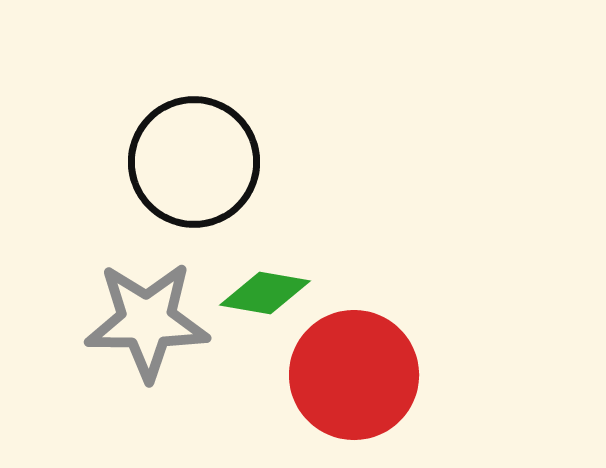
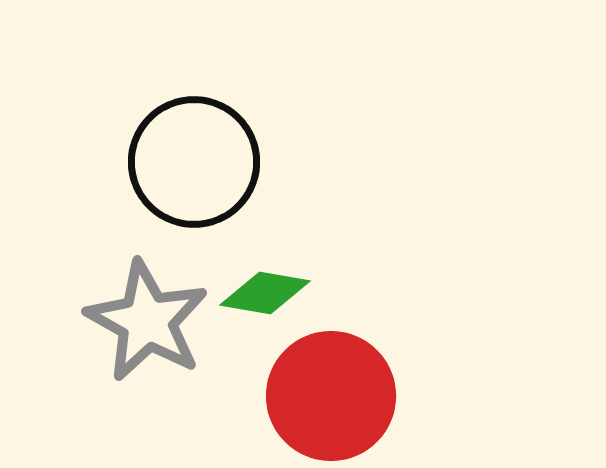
gray star: rotated 29 degrees clockwise
red circle: moved 23 px left, 21 px down
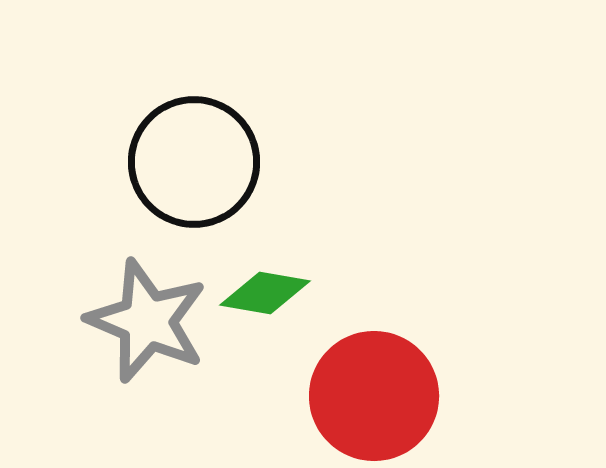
gray star: rotated 6 degrees counterclockwise
red circle: moved 43 px right
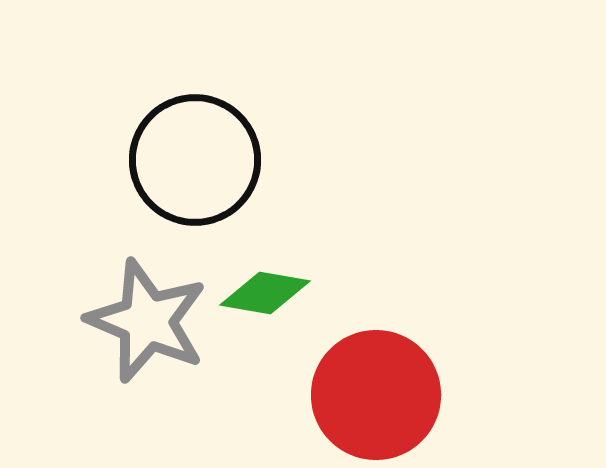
black circle: moved 1 px right, 2 px up
red circle: moved 2 px right, 1 px up
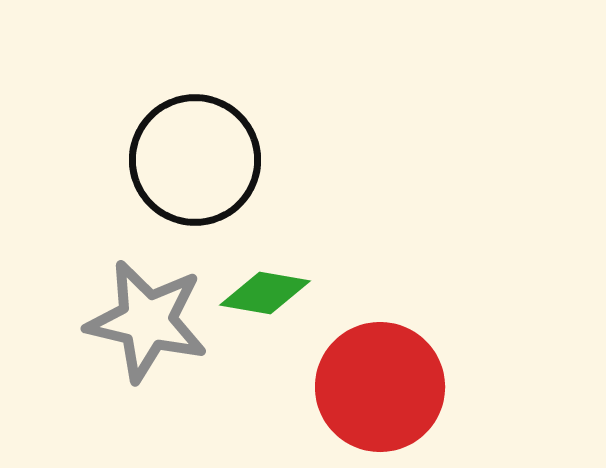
gray star: rotated 10 degrees counterclockwise
red circle: moved 4 px right, 8 px up
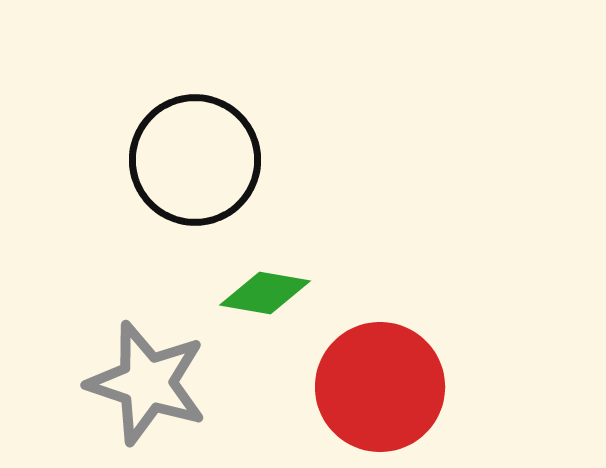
gray star: moved 62 px down; rotated 5 degrees clockwise
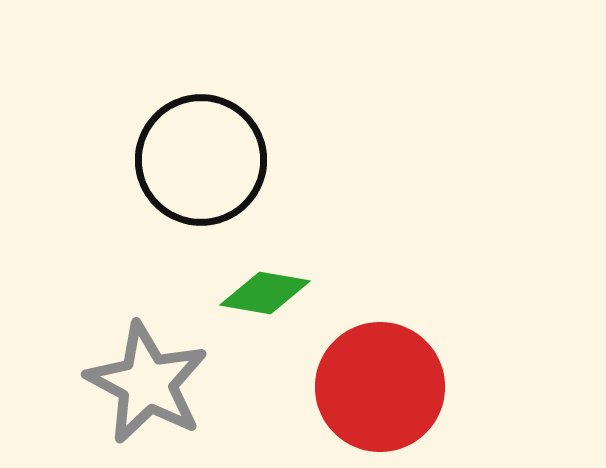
black circle: moved 6 px right
gray star: rotated 10 degrees clockwise
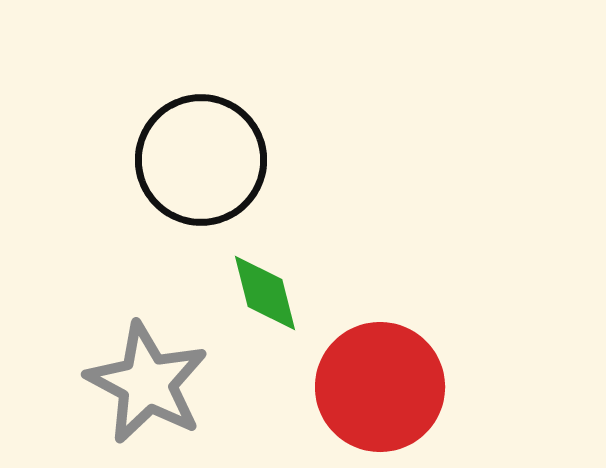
green diamond: rotated 66 degrees clockwise
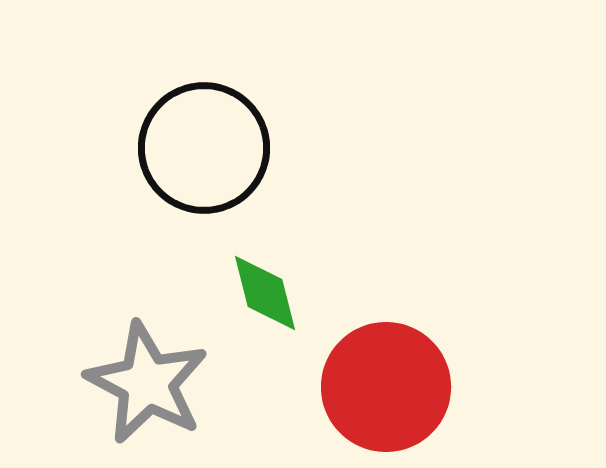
black circle: moved 3 px right, 12 px up
red circle: moved 6 px right
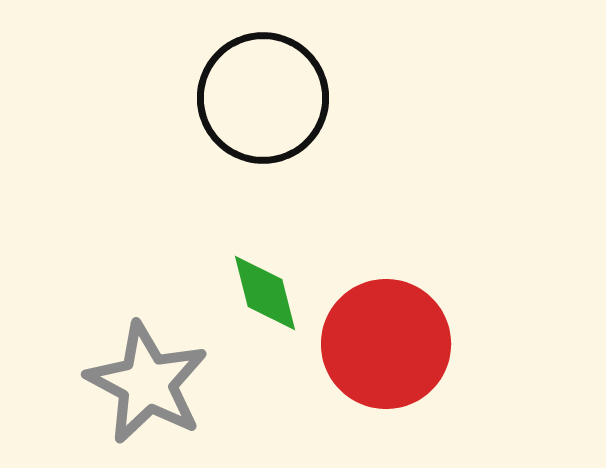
black circle: moved 59 px right, 50 px up
red circle: moved 43 px up
